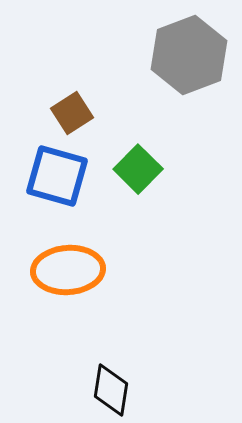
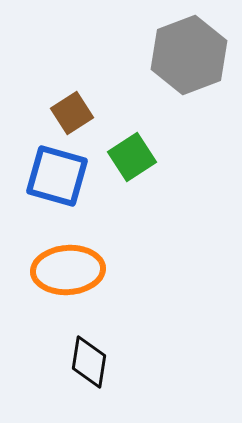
green square: moved 6 px left, 12 px up; rotated 12 degrees clockwise
black diamond: moved 22 px left, 28 px up
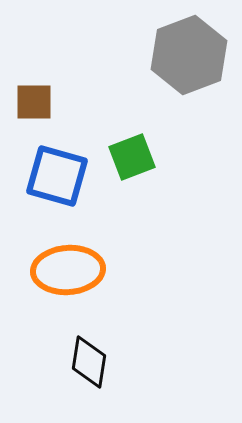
brown square: moved 38 px left, 11 px up; rotated 33 degrees clockwise
green square: rotated 12 degrees clockwise
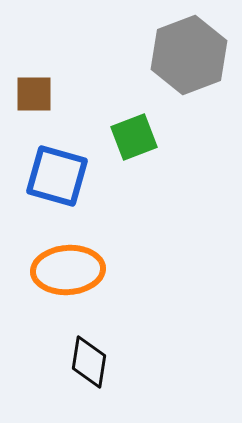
brown square: moved 8 px up
green square: moved 2 px right, 20 px up
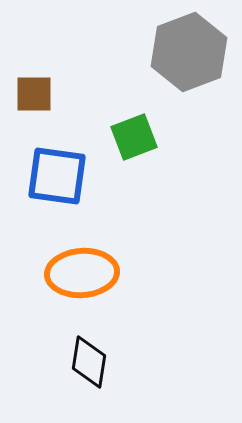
gray hexagon: moved 3 px up
blue square: rotated 8 degrees counterclockwise
orange ellipse: moved 14 px right, 3 px down
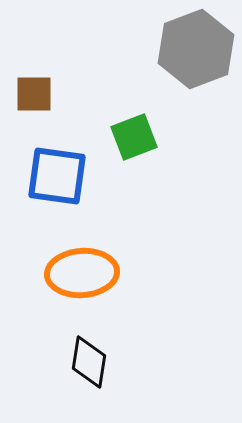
gray hexagon: moved 7 px right, 3 px up
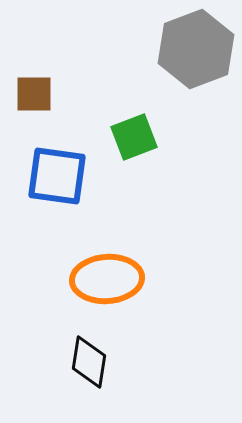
orange ellipse: moved 25 px right, 6 px down
